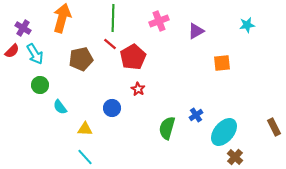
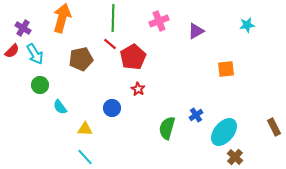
orange square: moved 4 px right, 6 px down
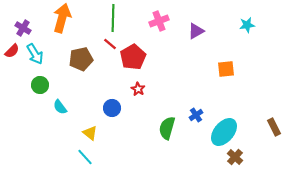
yellow triangle: moved 5 px right, 4 px down; rotated 35 degrees clockwise
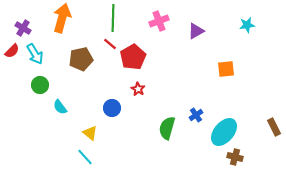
brown cross: rotated 28 degrees counterclockwise
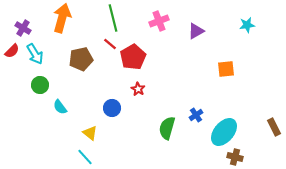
green line: rotated 16 degrees counterclockwise
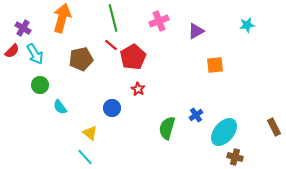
red line: moved 1 px right, 1 px down
orange square: moved 11 px left, 4 px up
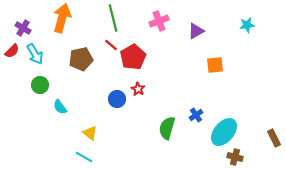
blue circle: moved 5 px right, 9 px up
brown rectangle: moved 11 px down
cyan line: moved 1 px left; rotated 18 degrees counterclockwise
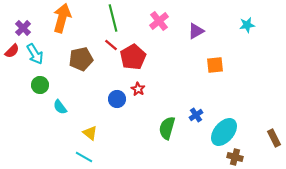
pink cross: rotated 18 degrees counterclockwise
purple cross: rotated 14 degrees clockwise
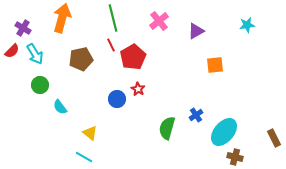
purple cross: rotated 14 degrees counterclockwise
red line: rotated 24 degrees clockwise
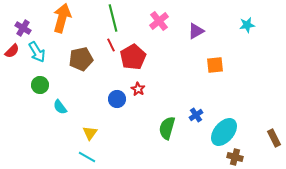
cyan arrow: moved 2 px right, 2 px up
yellow triangle: rotated 28 degrees clockwise
cyan line: moved 3 px right
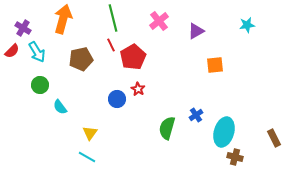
orange arrow: moved 1 px right, 1 px down
cyan ellipse: rotated 24 degrees counterclockwise
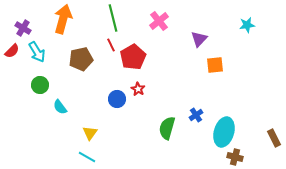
purple triangle: moved 3 px right, 8 px down; rotated 18 degrees counterclockwise
